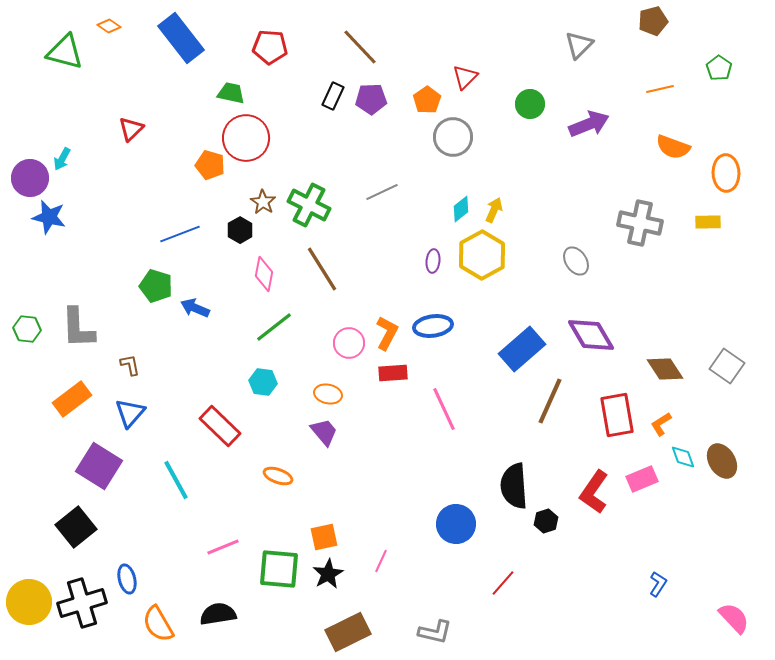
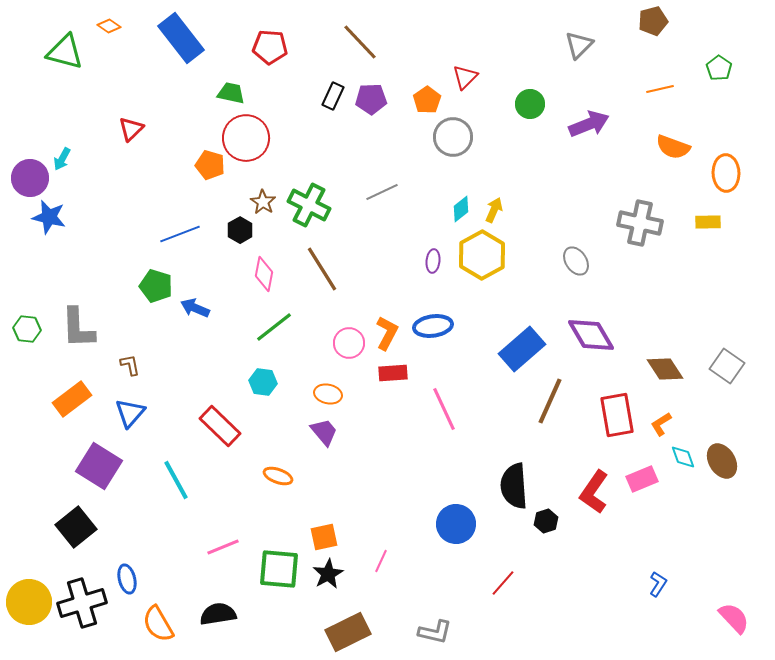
brown line at (360, 47): moved 5 px up
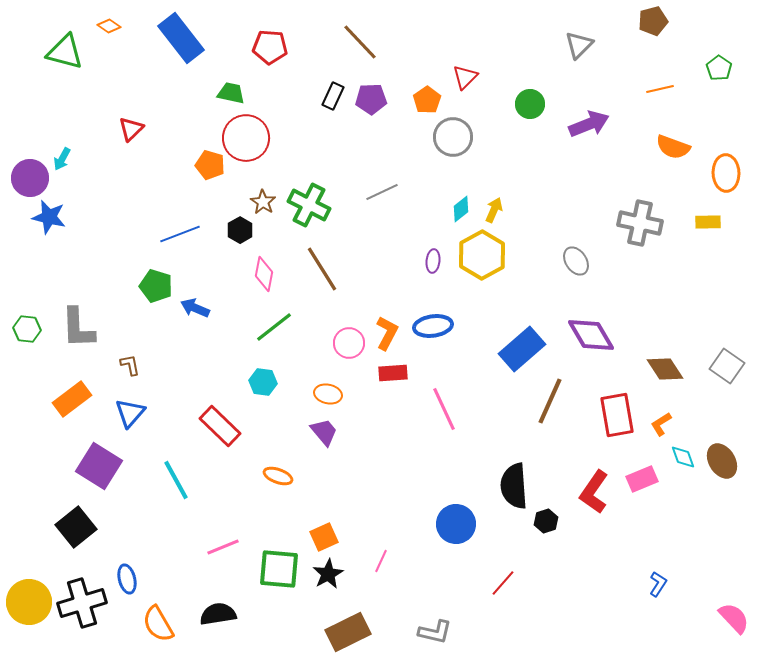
orange square at (324, 537): rotated 12 degrees counterclockwise
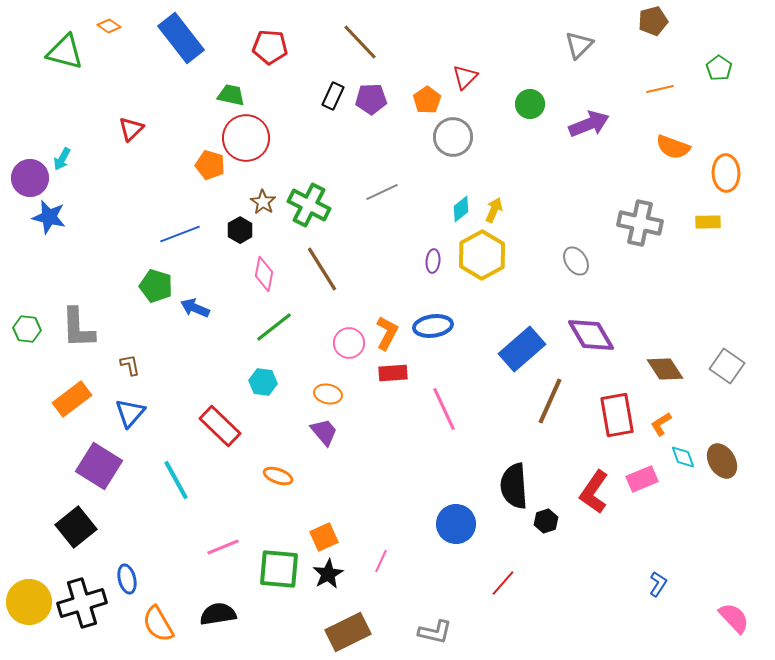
green trapezoid at (231, 93): moved 2 px down
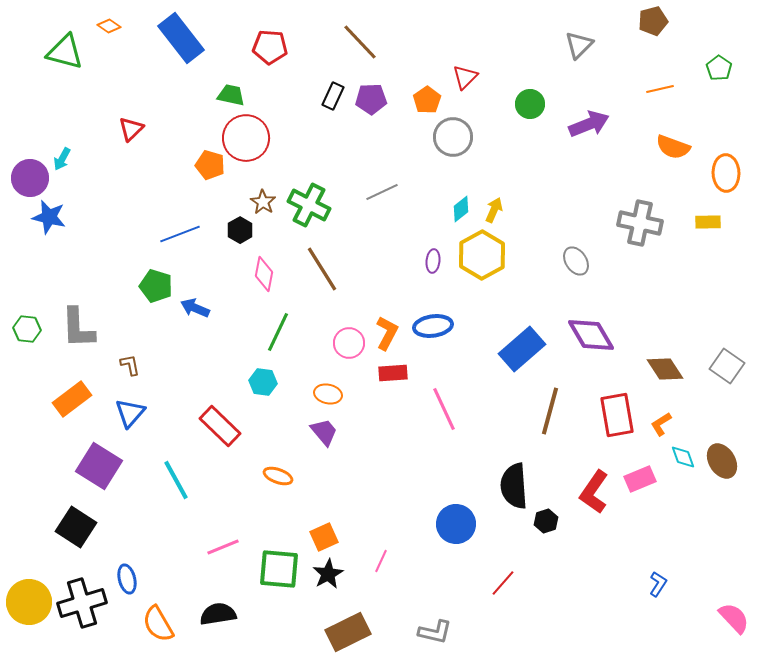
green line at (274, 327): moved 4 px right, 5 px down; rotated 27 degrees counterclockwise
brown line at (550, 401): moved 10 px down; rotated 9 degrees counterclockwise
pink rectangle at (642, 479): moved 2 px left
black square at (76, 527): rotated 18 degrees counterclockwise
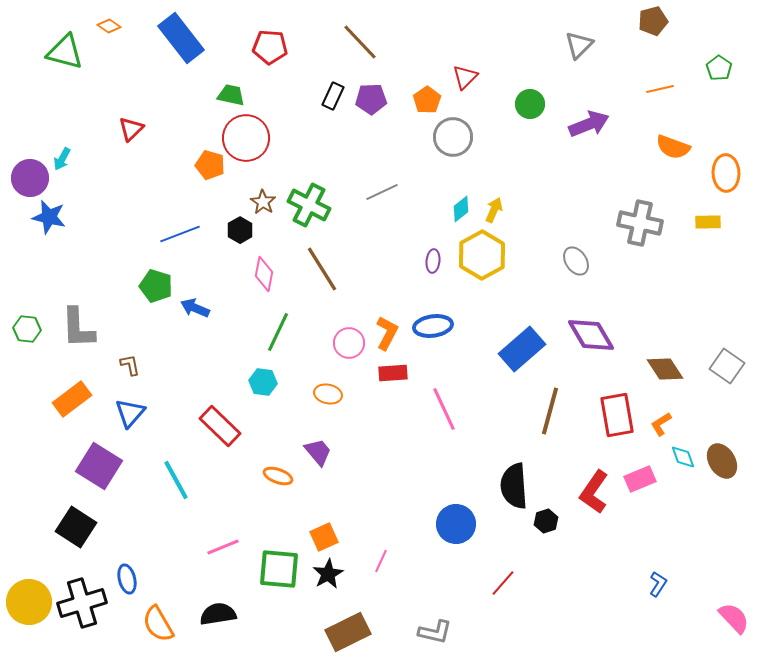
purple trapezoid at (324, 432): moved 6 px left, 20 px down
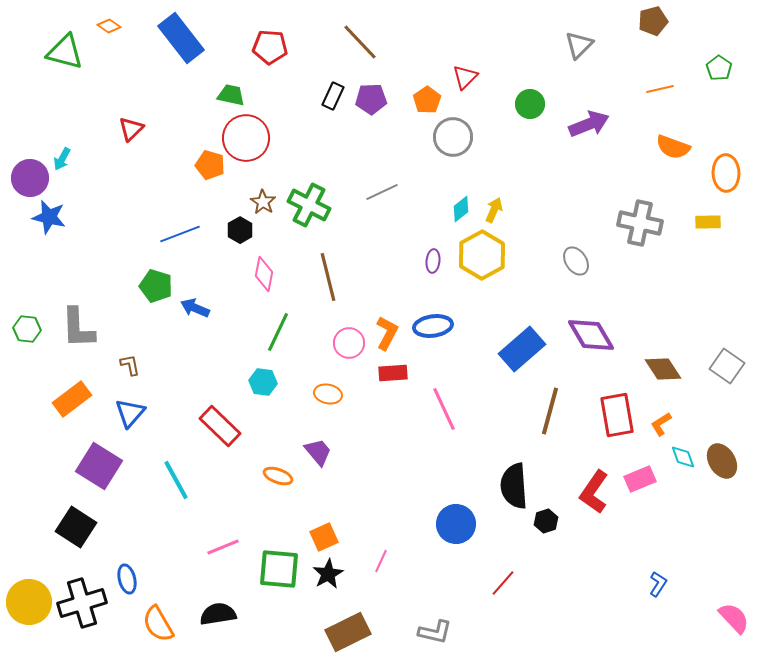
brown line at (322, 269): moved 6 px right, 8 px down; rotated 18 degrees clockwise
brown diamond at (665, 369): moved 2 px left
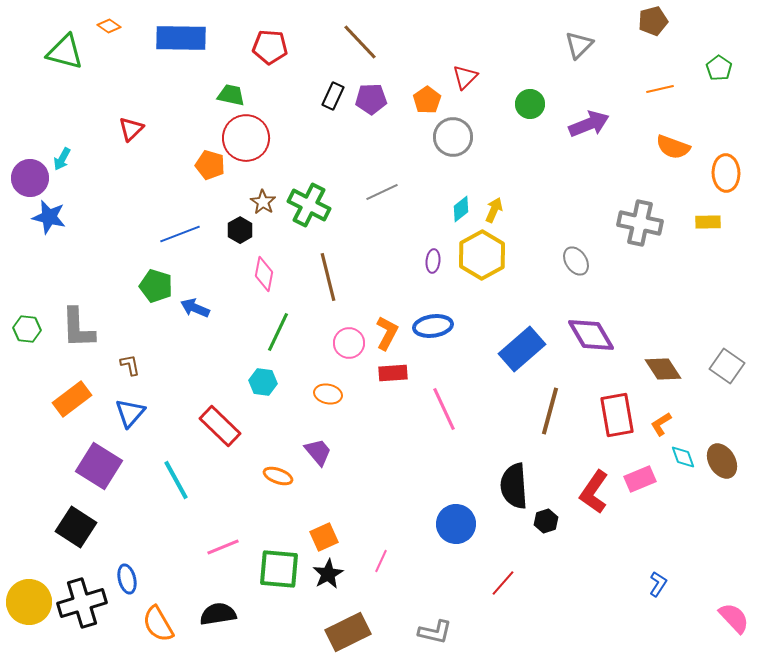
blue rectangle at (181, 38): rotated 51 degrees counterclockwise
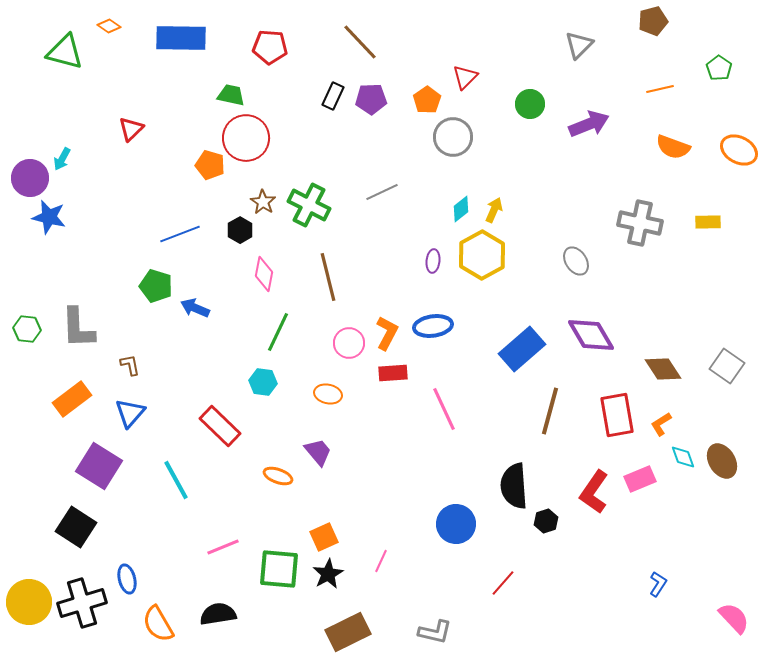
orange ellipse at (726, 173): moved 13 px right, 23 px up; rotated 60 degrees counterclockwise
